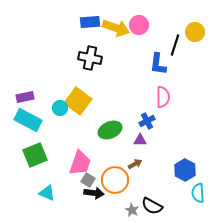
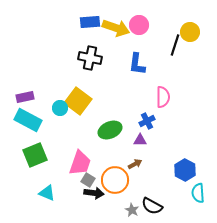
yellow circle: moved 5 px left
blue L-shape: moved 21 px left
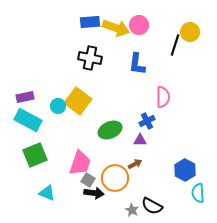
cyan circle: moved 2 px left, 2 px up
orange circle: moved 2 px up
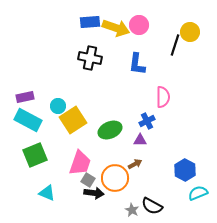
yellow square: moved 5 px left, 19 px down; rotated 20 degrees clockwise
cyan semicircle: rotated 72 degrees clockwise
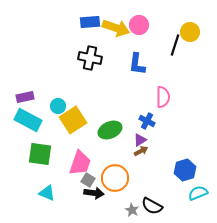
blue cross: rotated 35 degrees counterclockwise
purple triangle: rotated 32 degrees counterclockwise
green square: moved 5 px right, 1 px up; rotated 30 degrees clockwise
brown arrow: moved 6 px right, 13 px up
blue hexagon: rotated 15 degrees clockwise
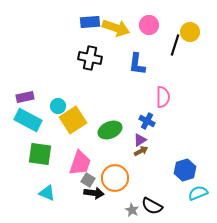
pink circle: moved 10 px right
